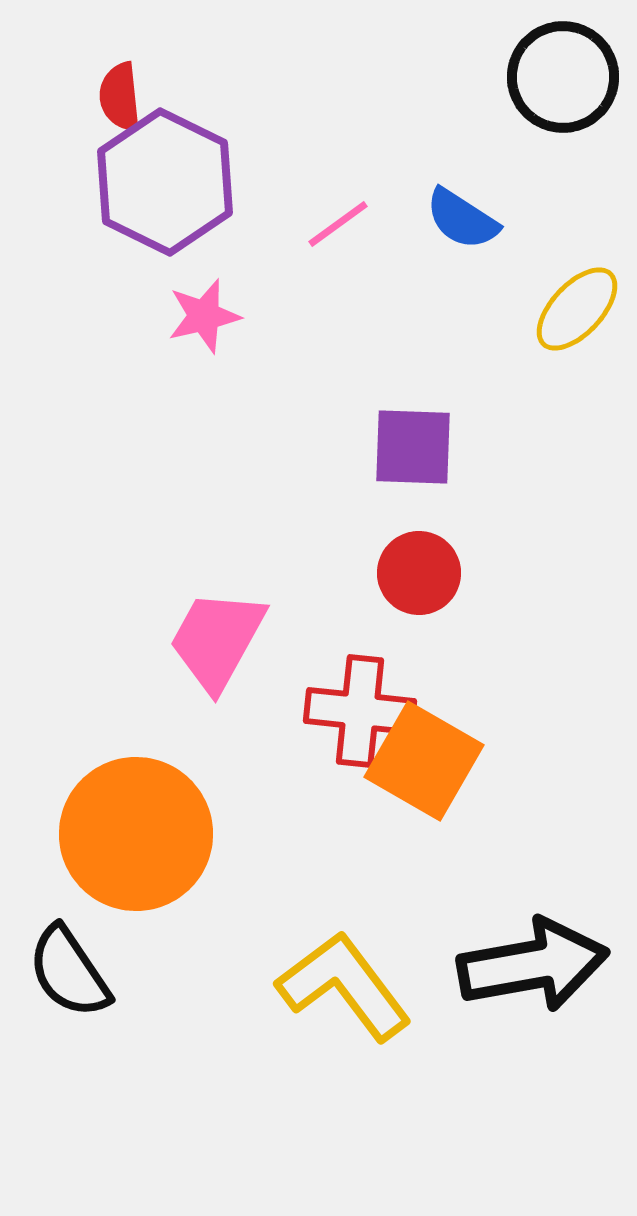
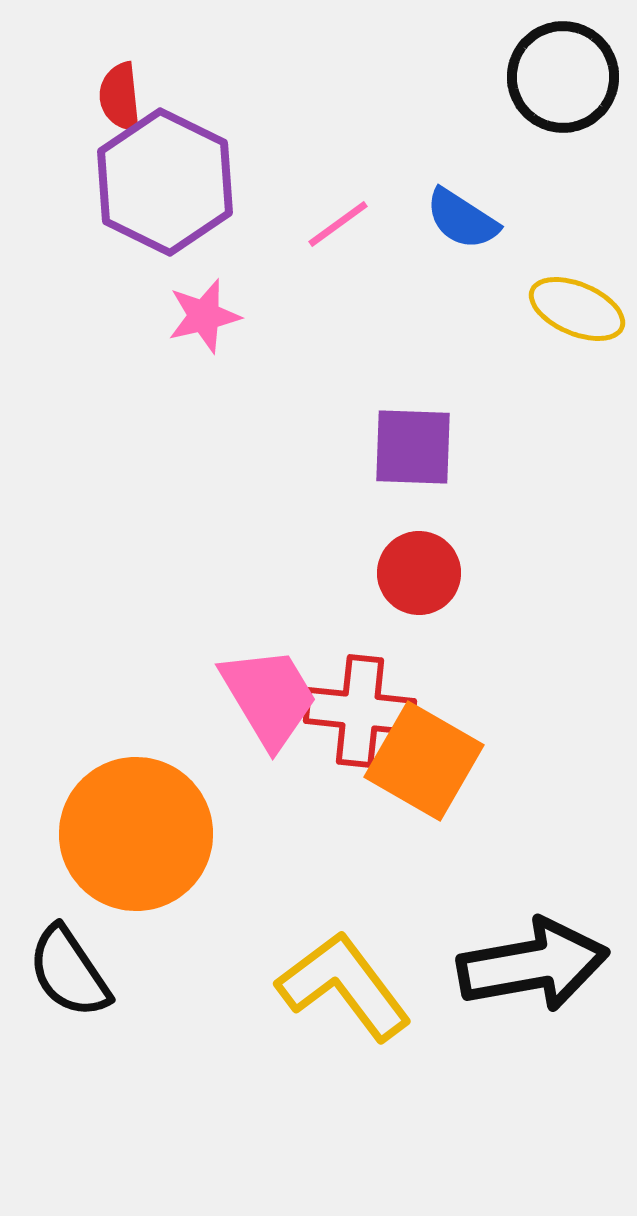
yellow ellipse: rotated 70 degrees clockwise
pink trapezoid: moved 52 px right, 57 px down; rotated 120 degrees clockwise
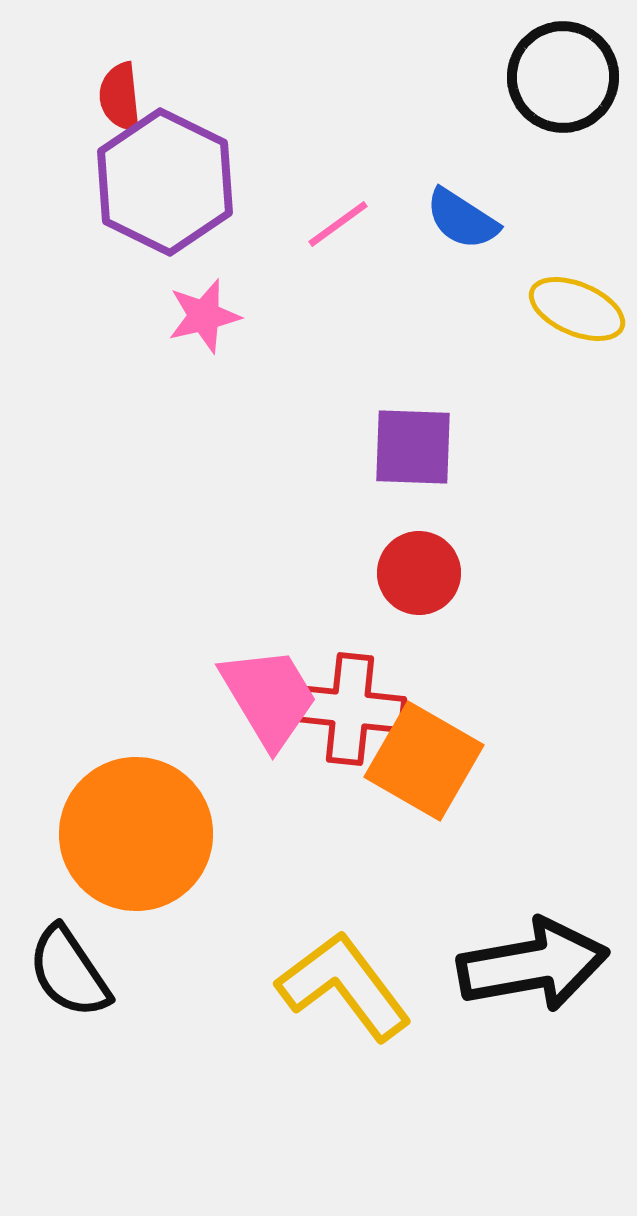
red cross: moved 10 px left, 2 px up
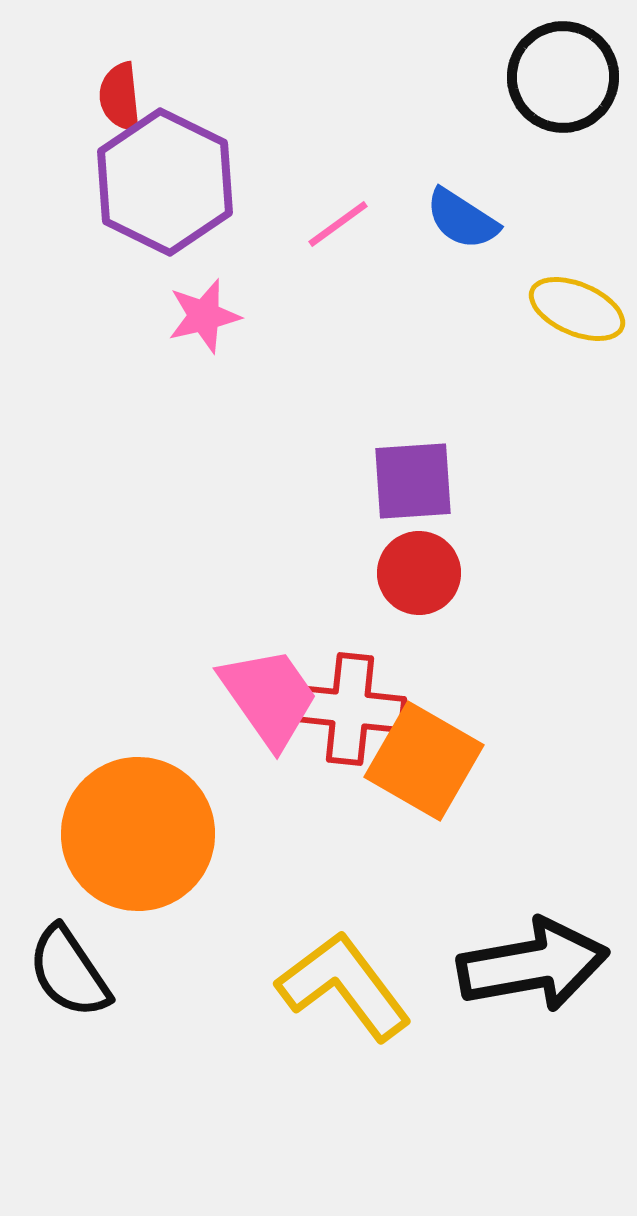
purple square: moved 34 px down; rotated 6 degrees counterclockwise
pink trapezoid: rotated 4 degrees counterclockwise
orange circle: moved 2 px right
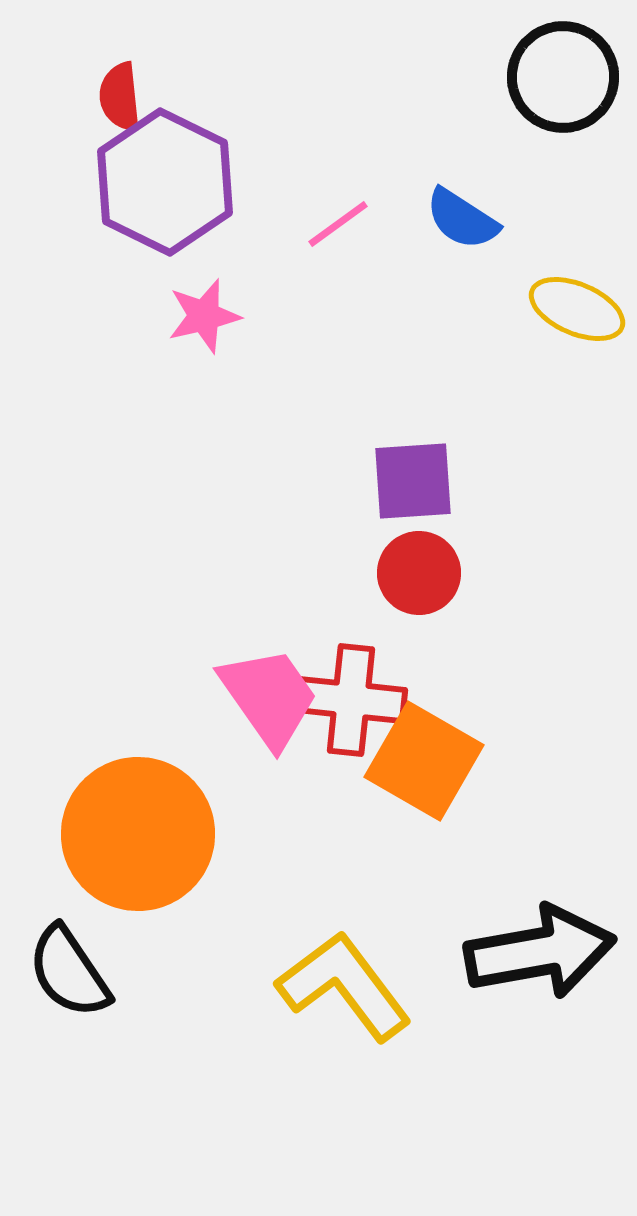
red cross: moved 1 px right, 9 px up
black arrow: moved 7 px right, 13 px up
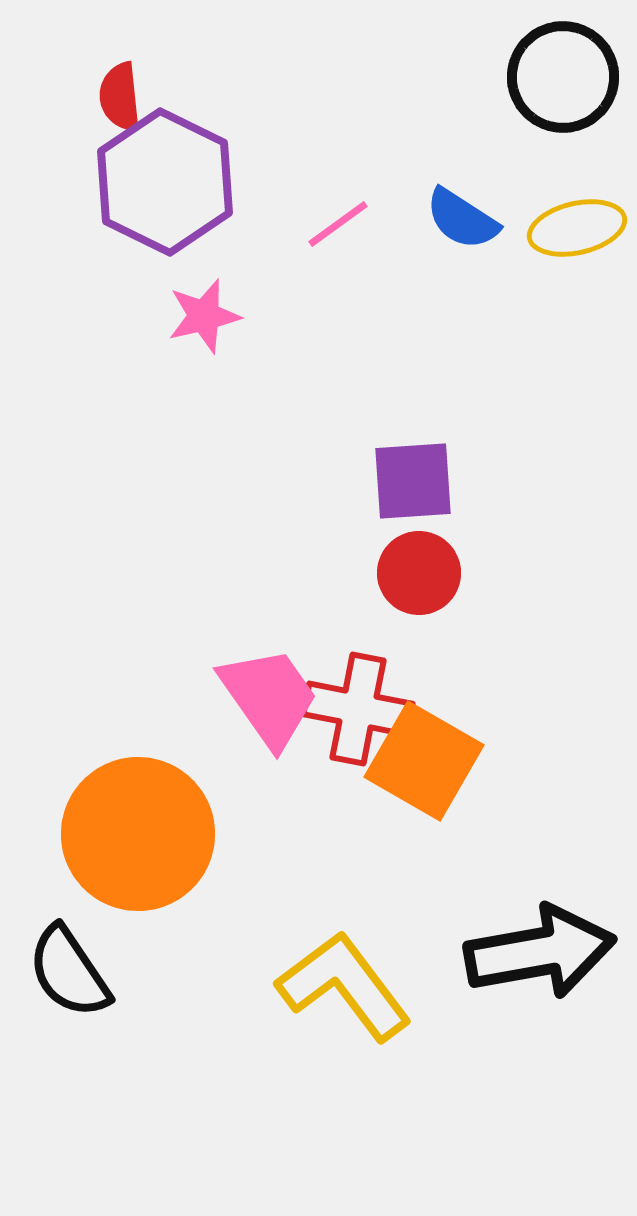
yellow ellipse: moved 81 px up; rotated 36 degrees counterclockwise
red cross: moved 7 px right, 9 px down; rotated 5 degrees clockwise
